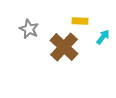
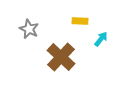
cyan arrow: moved 2 px left, 2 px down
brown cross: moved 3 px left, 10 px down
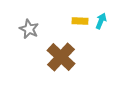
cyan arrow: moved 18 px up; rotated 14 degrees counterclockwise
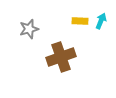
gray star: rotated 30 degrees clockwise
brown cross: rotated 28 degrees clockwise
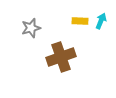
gray star: moved 2 px right, 1 px up
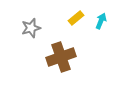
yellow rectangle: moved 4 px left, 3 px up; rotated 42 degrees counterclockwise
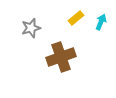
cyan arrow: moved 1 px down
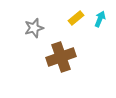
cyan arrow: moved 1 px left, 3 px up
gray star: moved 3 px right
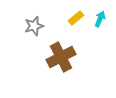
gray star: moved 2 px up
brown cross: rotated 8 degrees counterclockwise
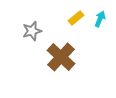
gray star: moved 2 px left, 5 px down
brown cross: rotated 20 degrees counterclockwise
